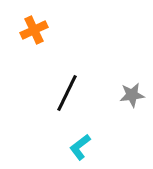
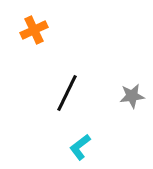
gray star: moved 1 px down
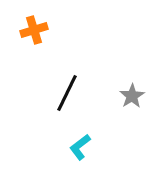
orange cross: rotated 8 degrees clockwise
gray star: rotated 25 degrees counterclockwise
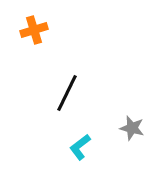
gray star: moved 32 px down; rotated 25 degrees counterclockwise
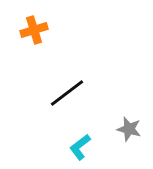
black line: rotated 27 degrees clockwise
gray star: moved 3 px left, 1 px down
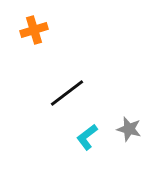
cyan L-shape: moved 7 px right, 10 px up
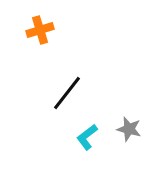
orange cross: moved 6 px right
black line: rotated 15 degrees counterclockwise
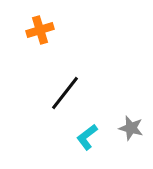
black line: moved 2 px left
gray star: moved 2 px right, 1 px up
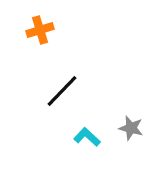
black line: moved 3 px left, 2 px up; rotated 6 degrees clockwise
cyan L-shape: rotated 80 degrees clockwise
